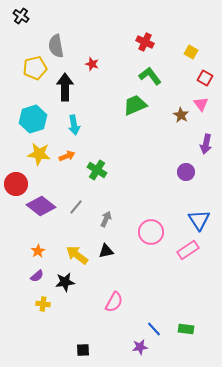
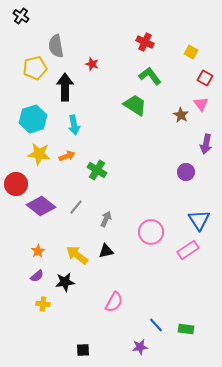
green trapezoid: rotated 55 degrees clockwise
blue line: moved 2 px right, 4 px up
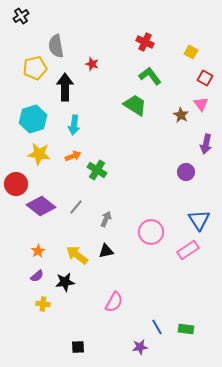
black cross: rotated 21 degrees clockwise
cyan arrow: rotated 18 degrees clockwise
orange arrow: moved 6 px right
blue line: moved 1 px right, 2 px down; rotated 14 degrees clockwise
black square: moved 5 px left, 3 px up
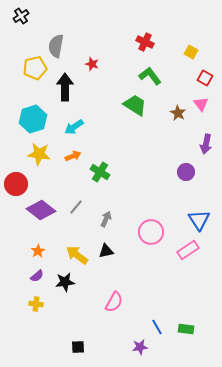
gray semicircle: rotated 20 degrees clockwise
brown star: moved 3 px left, 2 px up
cyan arrow: moved 2 px down; rotated 48 degrees clockwise
green cross: moved 3 px right, 2 px down
purple diamond: moved 4 px down
yellow cross: moved 7 px left
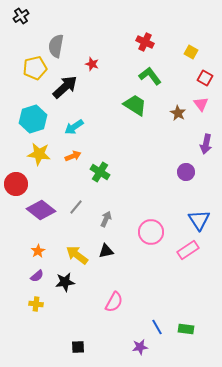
black arrow: rotated 48 degrees clockwise
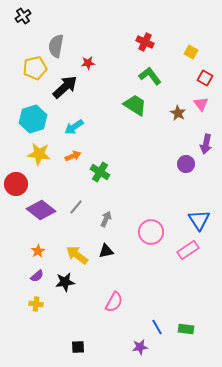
black cross: moved 2 px right
red star: moved 4 px left, 1 px up; rotated 24 degrees counterclockwise
purple circle: moved 8 px up
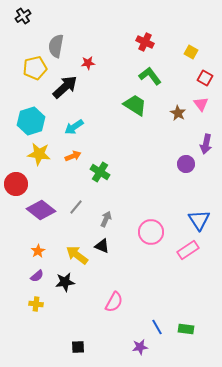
cyan hexagon: moved 2 px left, 2 px down
black triangle: moved 4 px left, 5 px up; rotated 35 degrees clockwise
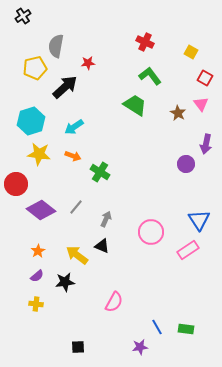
orange arrow: rotated 42 degrees clockwise
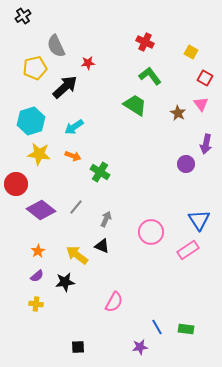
gray semicircle: rotated 35 degrees counterclockwise
